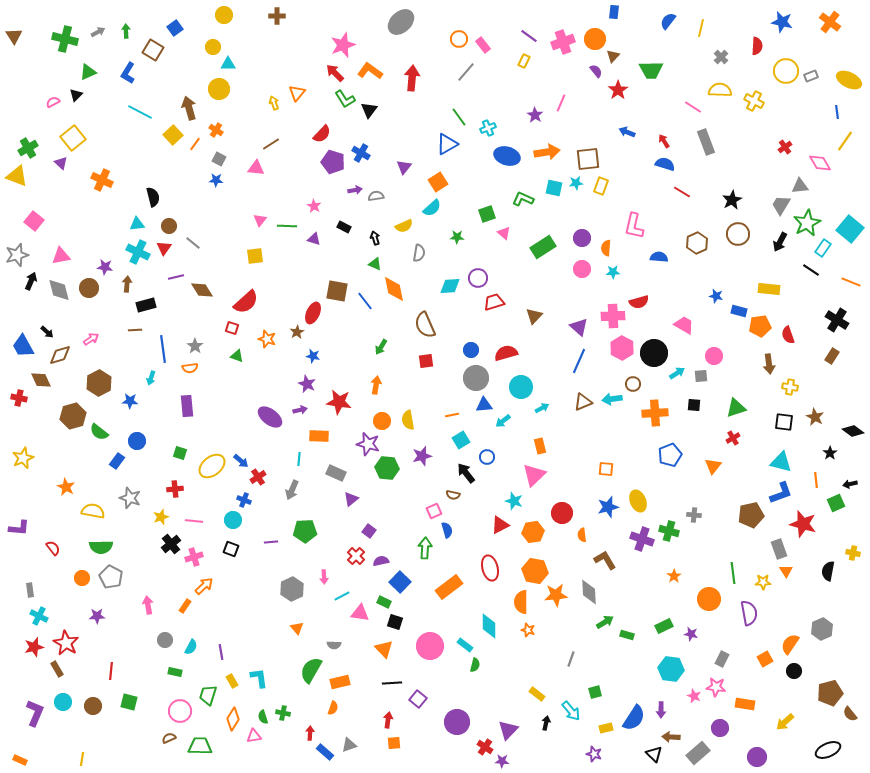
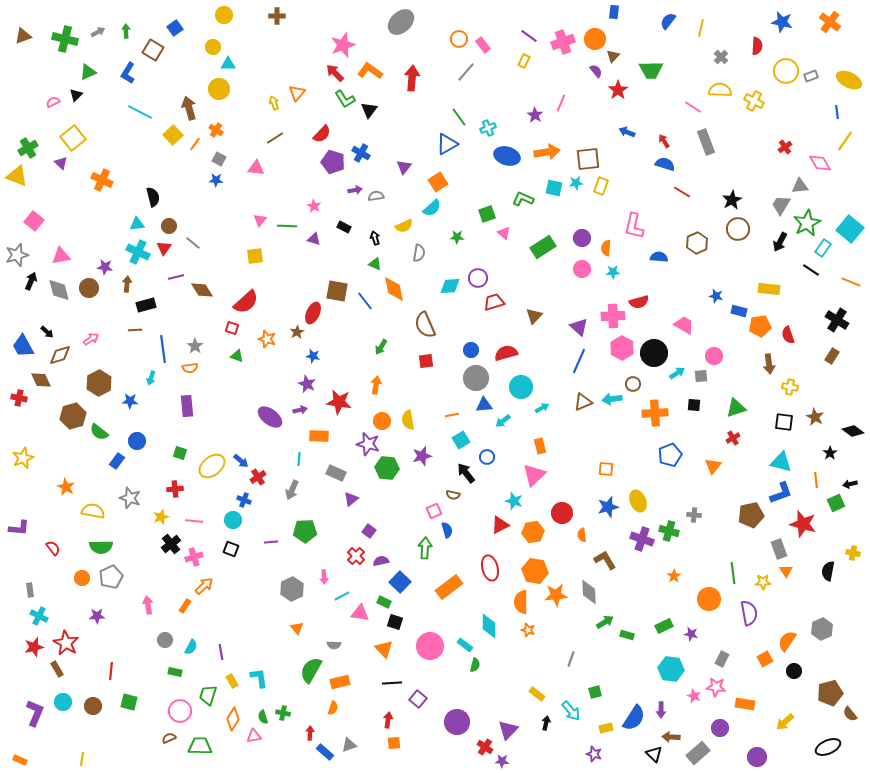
brown triangle at (14, 36): moved 9 px right; rotated 42 degrees clockwise
brown line at (271, 144): moved 4 px right, 6 px up
brown circle at (738, 234): moved 5 px up
gray pentagon at (111, 577): rotated 20 degrees clockwise
orange semicircle at (790, 644): moved 3 px left, 3 px up
black ellipse at (828, 750): moved 3 px up
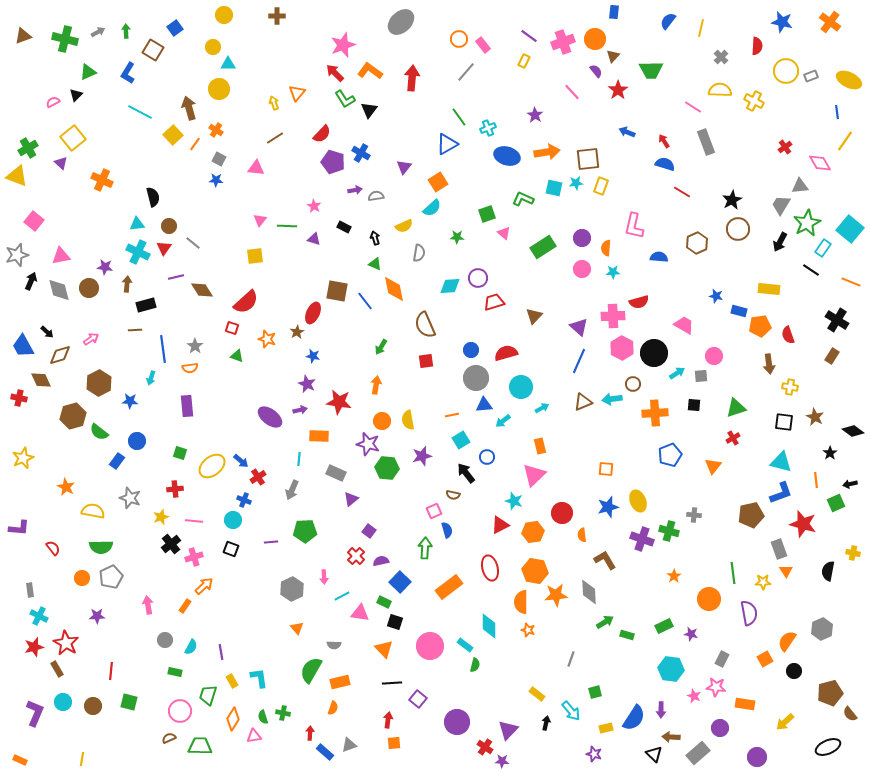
pink line at (561, 103): moved 11 px right, 11 px up; rotated 66 degrees counterclockwise
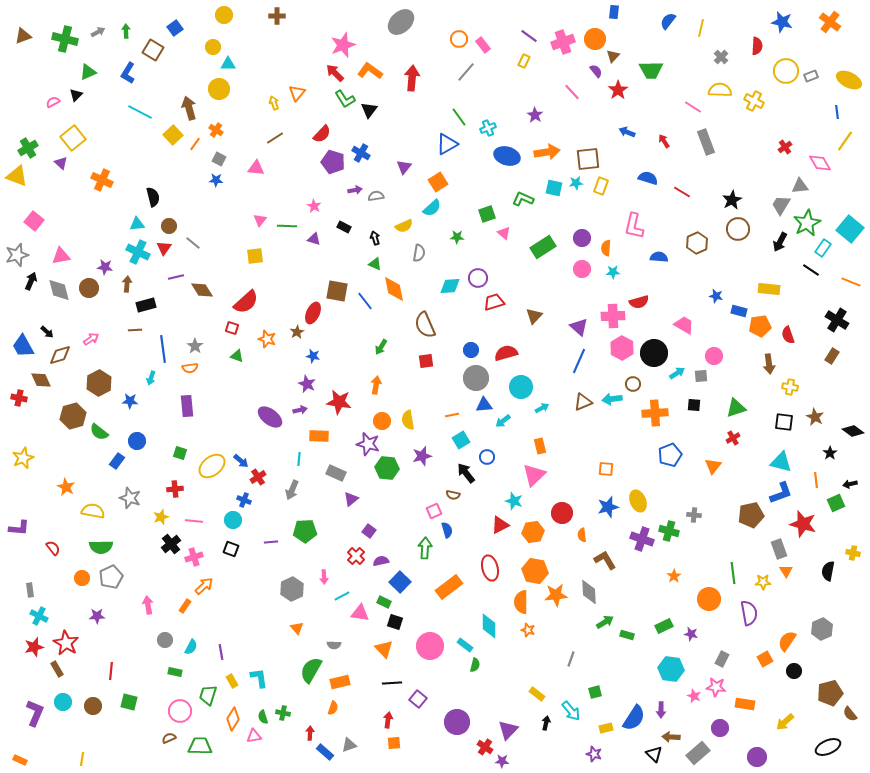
blue semicircle at (665, 164): moved 17 px left, 14 px down
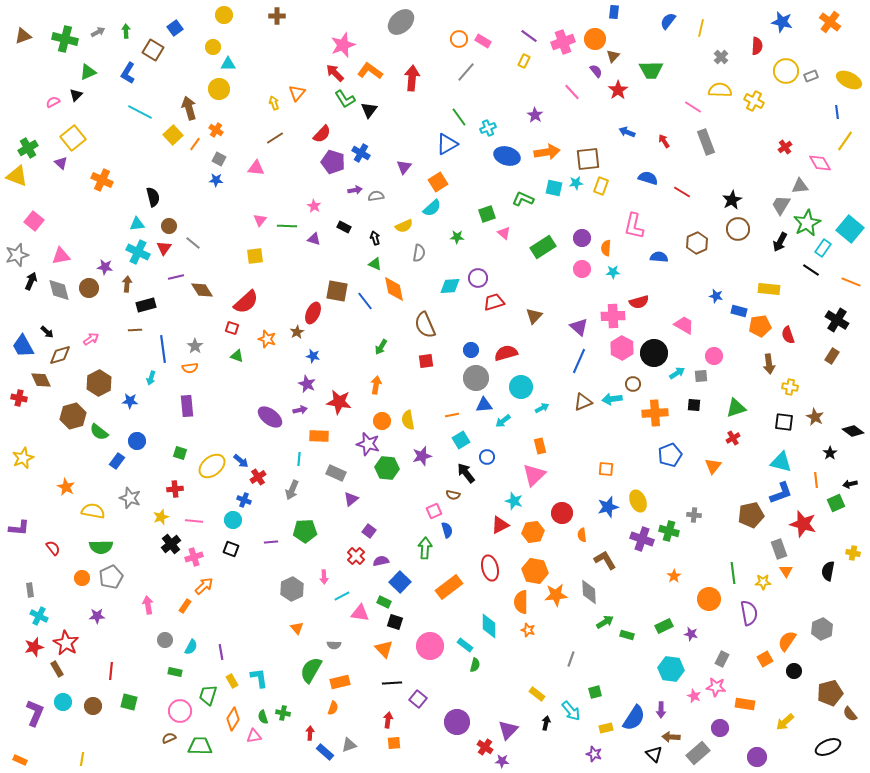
pink rectangle at (483, 45): moved 4 px up; rotated 21 degrees counterclockwise
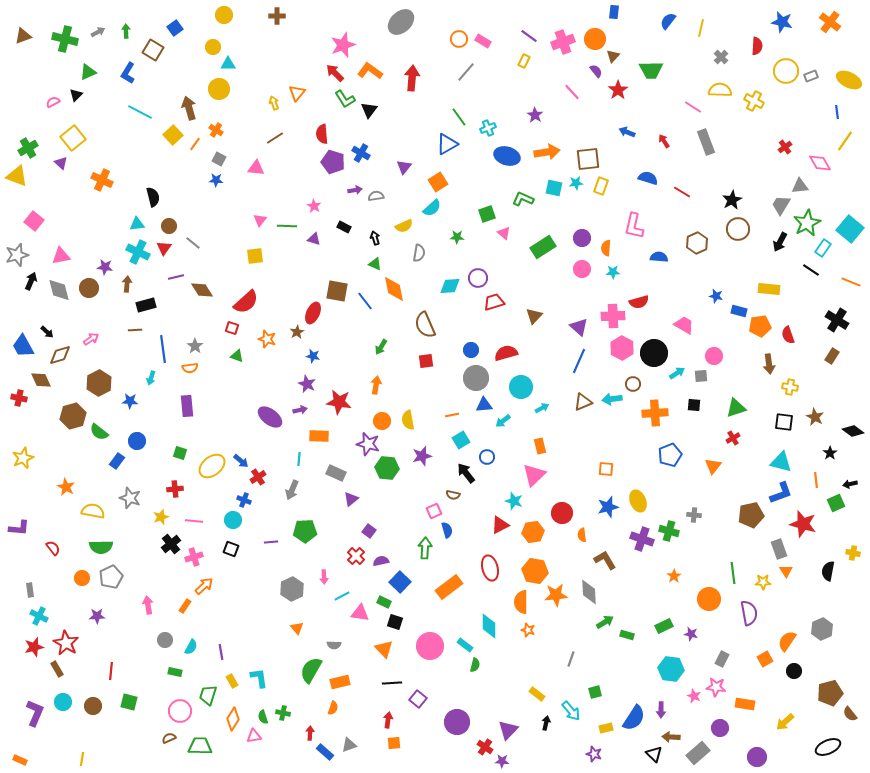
red semicircle at (322, 134): rotated 132 degrees clockwise
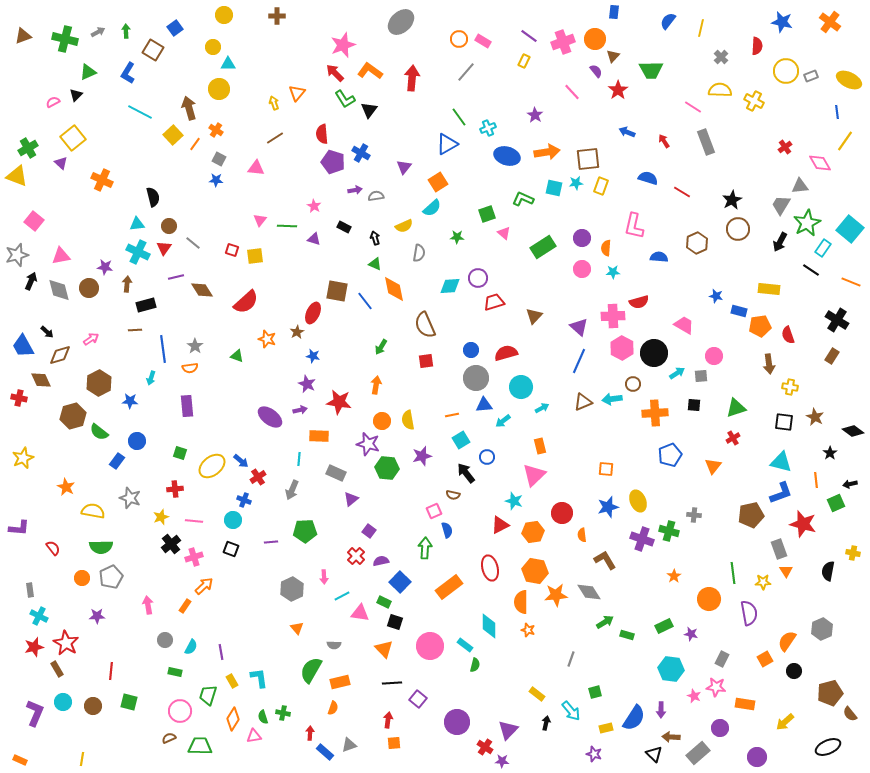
red square at (232, 328): moved 78 px up
gray diamond at (589, 592): rotated 30 degrees counterclockwise
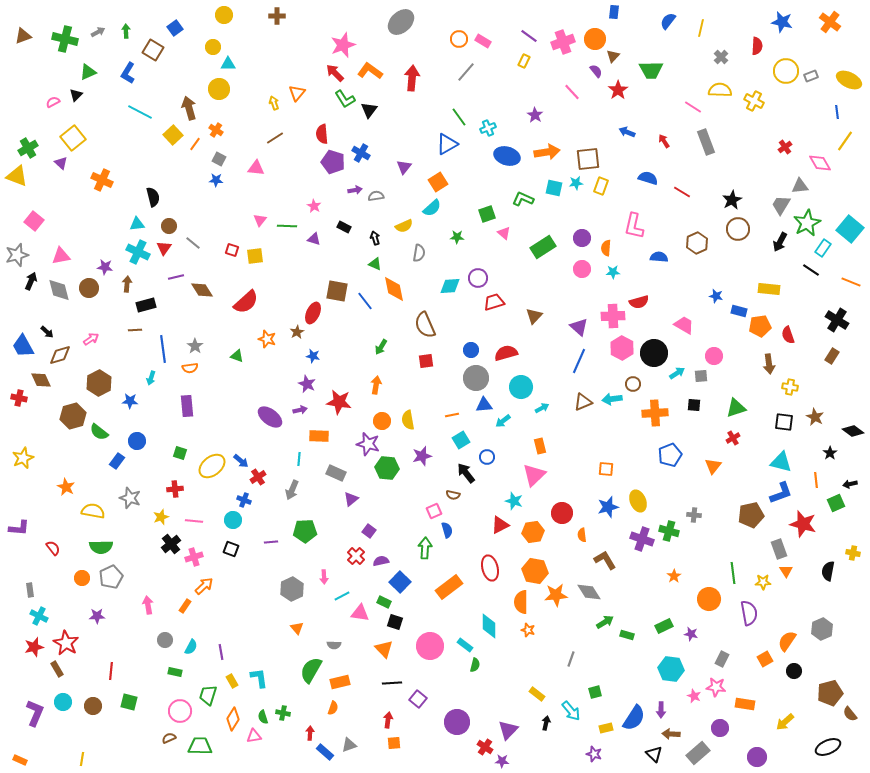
brown arrow at (671, 737): moved 3 px up
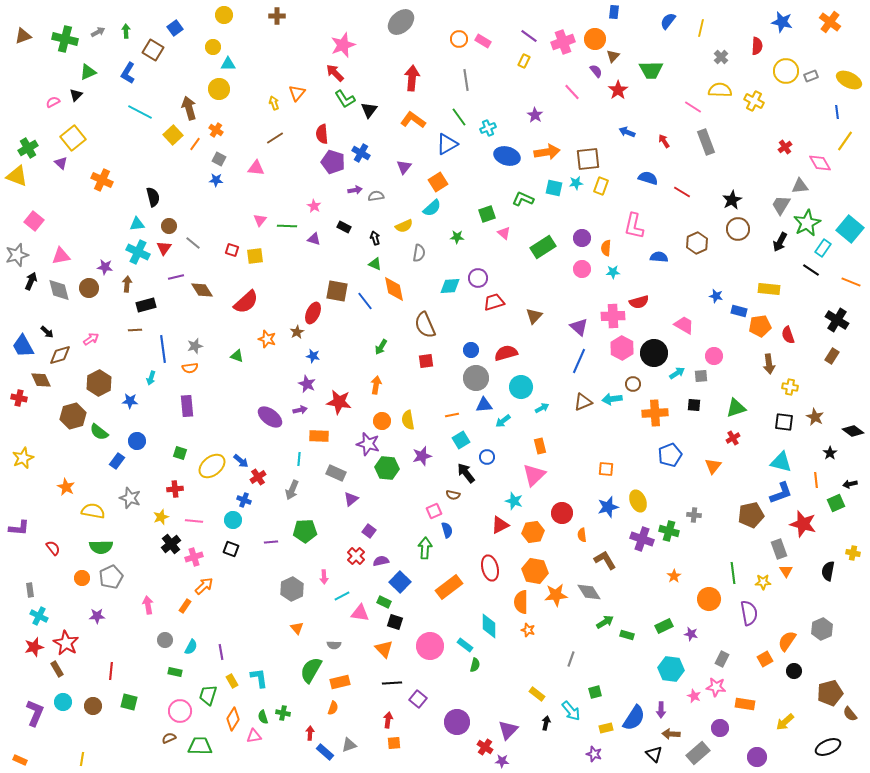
orange L-shape at (370, 71): moved 43 px right, 49 px down
gray line at (466, 72): moved 8 px down; rotated 50 degrees counterclockwise
gray star at (195, 346): rotated 21 degrees clockwise
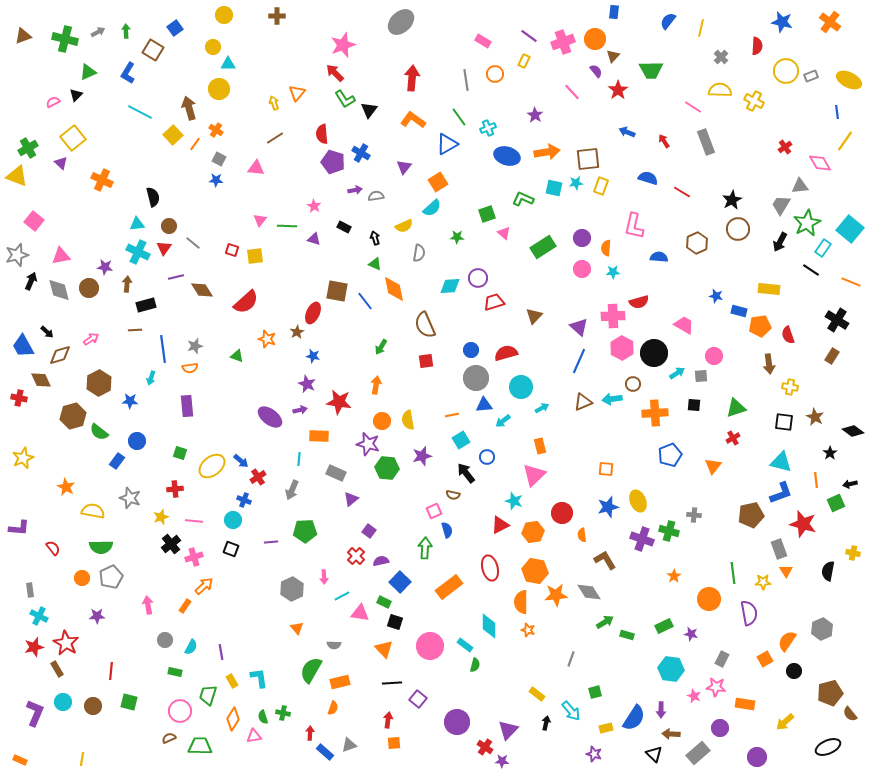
orange circle at (459, 39): moved 36 px right, 35 px down
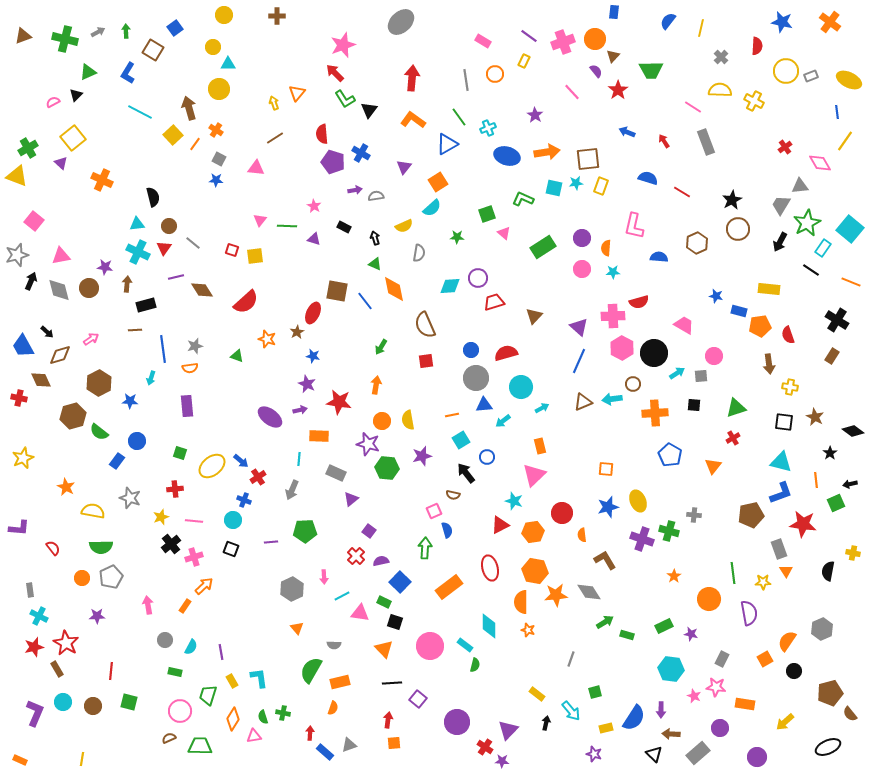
blue pentagon at (670, 455): rotated 20 degrees counterclockwise
red star at (803, 524): rotated 8 degrees counterclockwise
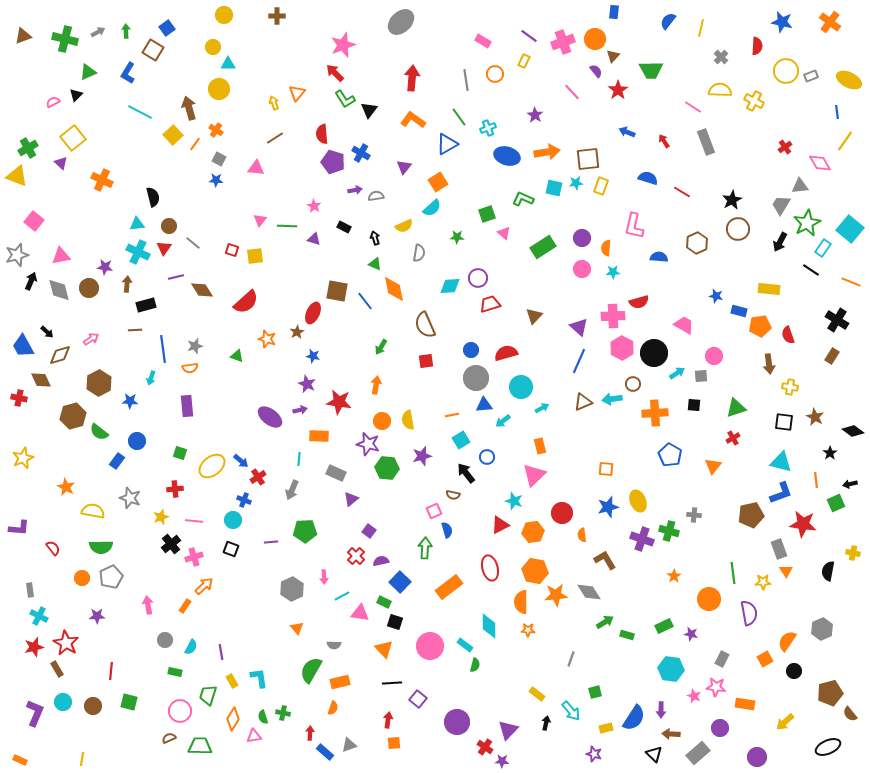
blue square at (175, 28): moved 8 px left
red trapezoid at (494, 302): moved 4 px left, 2 px down
orange star at (528, 630): rotated 16 degrees counterclockwise
